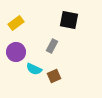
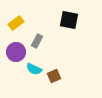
gray rectangle: moved 15 px left, 5 px up
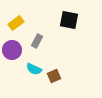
purple circle: moved 4 px left, 2 px up
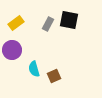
gray rectangle: moved 11 px right, 17 px up
cyan semicircle: rotated 49 degrees clockwise
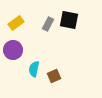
purple circle: moved 1 px right
cyan semicircle: rotated 28 degrees clockwise
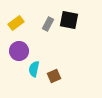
purple circle: moved 6 px right, 1 px down
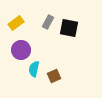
black square: moved 8 px down
gray rectangle: moved 2 px up
purple circle: moved 2 px right, 1 px up
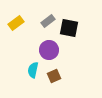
gray rectangle: moved 1 px up; rotated 24 degrees clockwise
purple circle: moved 28 px right
cyan semicircle: moved 1 px left, 1 px down
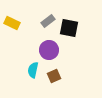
yellow rectangle: moved 4 px left; rotated 63 degrees clockwise
